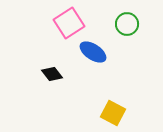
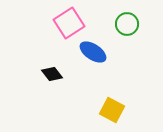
yellow square: moved 1 px left, 3 px up
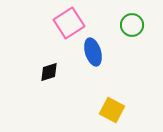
green circle: moved 5 px right, 1 px down
blue ellipse: rotated 40 degrees clockwise
black diamond: moved 3 px left, 2 px up; rotated 70 degrees counterclockwise
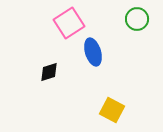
green circle: moved 5 px right, 6 px up
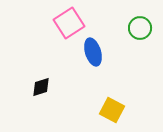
green circle: moved 3 px right, 9 px down
black diamond: moved 8 px left, 15 px down
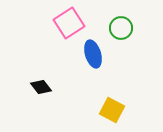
green circle: moved 19 px left
blue ellipse: moved 2 px down
black diamond: rotated 70 degrees clockwise
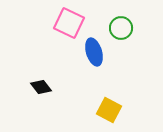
pink square: rotated 32 degrees counterclockwise
blue ellipse: moved 1 px right, 2 px up
yellow square: moved 3 px left
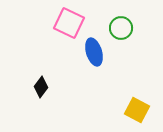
black diamond: rotated 75 degrees clockwise
yellow square: moved 28 px right
